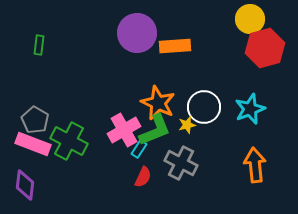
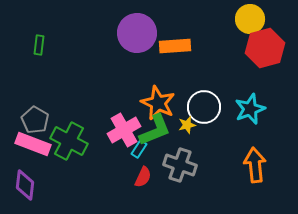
gray cross: moved 1 px left, 2 px down; rotated 8 degrees counterclockwise
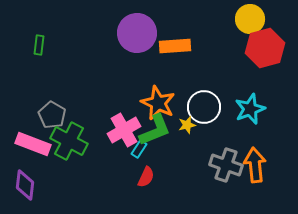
gray pentagon: moved 17 px right, 5 px up
gray cross: moved 46 px right
red semicircle: moved 3 px right
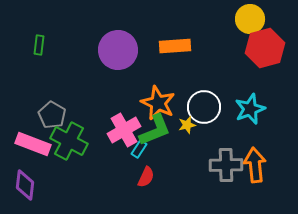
purple circle: moved 19 px left, 17 px down
gray cross: rotated 20 degrees counterclockwise
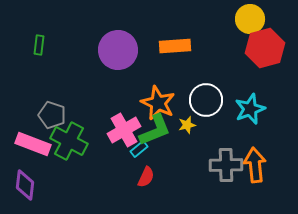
white circle: moved 2 px right, 7 px up
gray pentagon: rotated 12 degrees counterclockwise
cyan rectangle: rotated 18 degrees clockwise
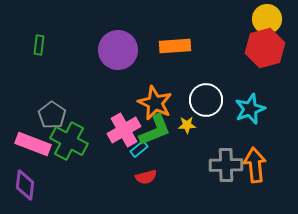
yellow circle: moved 17 px right
orange star: moved 3 px left
gray pentagon: rotated 16 degrees clockwise
yellow star: rotated 12 degrees clockwise
red semicircle: rotated 50 degrees clockwise
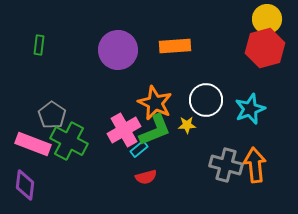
gray cross: rotated 16 degrees clockwise
